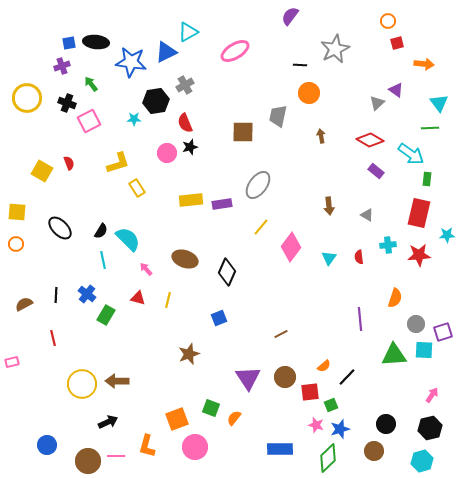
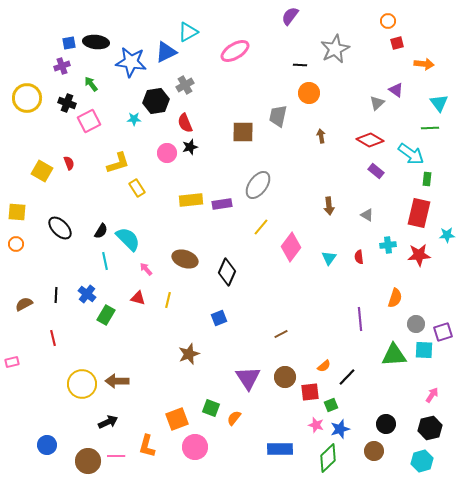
cyan line at (103, 260): moved 2 px right, 1 px down
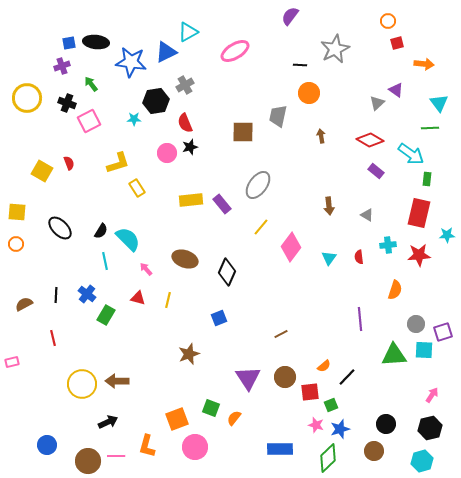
purple rectangle at (222, 204): rotated 60 degrees clockwise
orange semicircle at (395, 298): moved 8 px up
